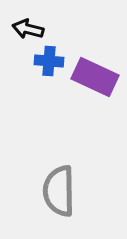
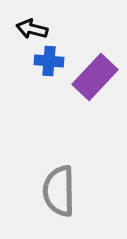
black arrow: moved 4 px right
purple rectangle: rotated 72 degrees counterclockwise
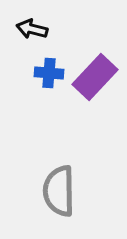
blue cross: moved 12 px down
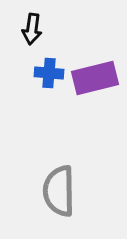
black arrow: rotated 96 degrees counterclockwise
purple rectangle: moved 1 px down; rotated 33 degrees clockwise
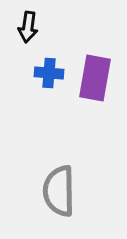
black arrow: moved 4 px left, 2 px up
purple rectangle: rotated 66 degrees counterclockwise
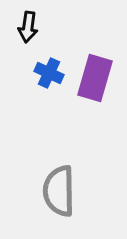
blue cross: rotated 20 degrees clockwise
purple rectangle: rotated 6 degrees clockwise
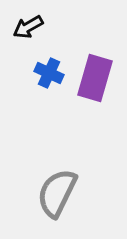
black arrow: rotated 52 degrees clockwise
gray semicircle: moved 2 px left, 2 px down; rotated 27 degrees clockwise
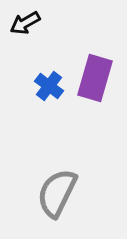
black arrow: moved 3 px left, 4 px up
blue cross: moved 13 px down; rotated 12 degrees clockwise
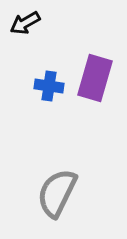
blue cross: rotated 28 degrees counterclockwise
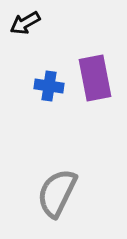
purple rectangle: rotated 27 degrees counterclockwise
